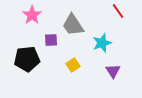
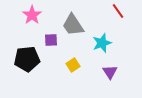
purple triangle: moved 3 px left, 1 px down
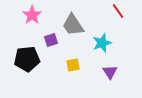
purple square: rotated 16 degrees counterclockwise
yellow square: rotated 24 degrees clockwise
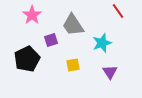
black pentagon: rotated 20 degrees counterclockwise
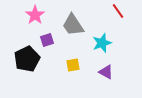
pink star: moved 3 px right
purple square: moved 4 px left
purple triangle: moved 4 px left; rotated 28 degrees counterclockwise
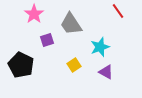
pink star: moved 1 px left, 1 px up
gray trapezoid: moved 2 px left, 1 px up
cyan star: moved 2 px left, 4 px down
black pentagon: moved 6 px left, 6 px down; rotated 20 degrees counterclockwise
yellow square: moved 1 px right; rotated 24 degrees counterclockwise
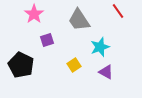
gray trapezoid: moved 8 px right, 4 px up
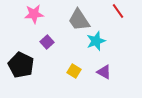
pink star: rotated 30 degrees clockwise
purple square: moved 2 px down; rotated 24 degrees counterclockwise
cyan star: moved 4 px left, 6 px up
yellow square: moved 6 px down; rotated 24 degrees counterclockwise
purple triangle: moved 2 px left
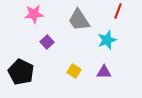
red line: rotated 56 degrees clockwise
cyan star: moved 11 px right, 1 px up
black pentagon: moved 7 px down
purple triangle: rotated 28 degrees counterclockwise
